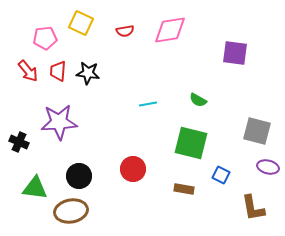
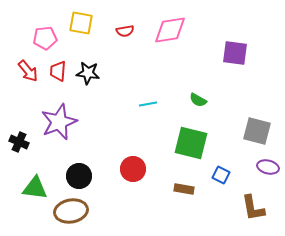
yellow square: rotated 15 degrees counterclockwise
purple star: rotated 18 degrees counterclockwise
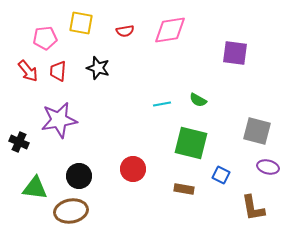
black star: moved 10 px right, 5 px up; rotated 10 degrees clockwise
cyan line: moved 14 px right
purple star: moved 2 px up; rotated 12 degrees clockwise
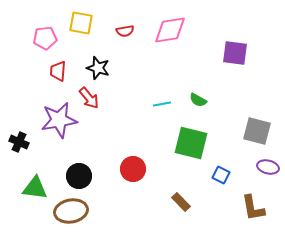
red arrow: moved 61 px right, 27 px down
brown rectangle: moved 3 px left, 13 px down; rotated 36 degrees clockwise
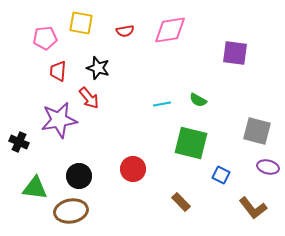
brown L-shape: rotated 28 degrees counterclockwise
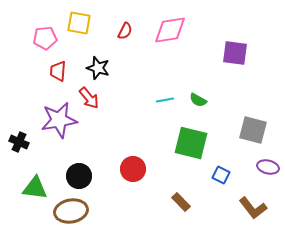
yellow square: moved 2 px left
red semicircle: rotated 54 degrees counterclockwise
cyan line: moved 3 px right, 4 px up
gray square: moved 4 px left, 1 px up
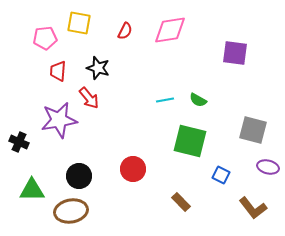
green square: moved 1 px left, 2 px up
green triangle: moved 3 px left, 2 px down; rotated 8 degrees counterclockwise
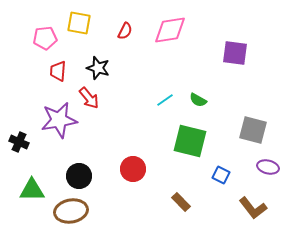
cyan line: rotated 24 degrees counterclockwise
